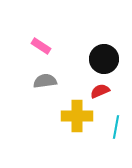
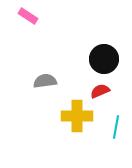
pink rectangle: moved 13 px left, 30 px up
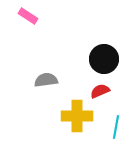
gray semicircle: moved 1 px right, 1 px up
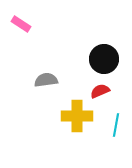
pink rectangle: moved 7 px left, 8 px down
cyan line: moved 2 px up
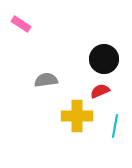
cyan line: moved 1 px left, 1 px down
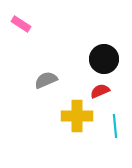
gray semicircle: rotated 15 degrees counterclockwise
cyan line: rotated 15 degrees counterclockwise
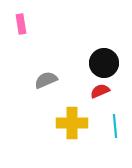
pink rectangle: rotated 48 degrees clockwise
black circle: moved 4 px down
yellow cross: moved 5 px left, 7 px down
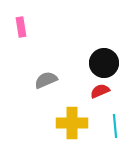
pink rectangle: moved 3 px down
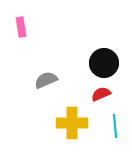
red semicircle: moved 1 px right, 3 px down
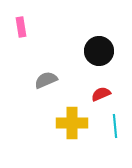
black circle: moved 5 px left, 12 px up
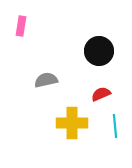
pink rectangle: moved 1 px up; rotated 18 degrees clockwise
gray semicircle: rotated 10 degrees clockwise
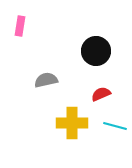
pink rectangle: moved 1 px left
black circle: moved 3 px left
cyan line: rotated 70 degrees counterclockwise
